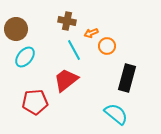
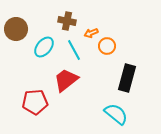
cyan ellipse: moved 19 px right, 10 px up
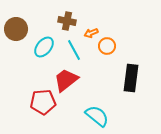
black rectangle: moved 4 px right; rotated 8 degrees counterclockwise
red pentagon: moved 8 px right
cyan semicircle: moved 19 px left, 2 px down
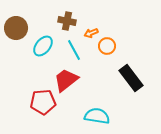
brown circle: moved 1 px up
cyan ellipse: moved 1 px left, 1 px up
black rectangle: rotated 44 degrees counterclockwise
cyan semicircle: rotated 30 degrees counterclockwise
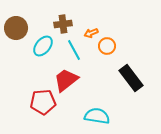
brown cross: moved 4 px left, 3 px down; rotated 18 degrees counterclockwise
